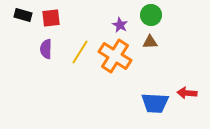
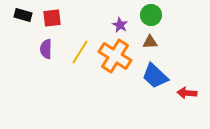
red square: moved 1 px right
blue trapezoid: moved 27 px up; rotated 40 degrees clockwise
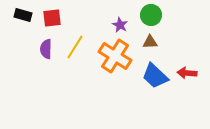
yellow line: moved 5 px left, 5 px up
red arrow: moved 20 px up
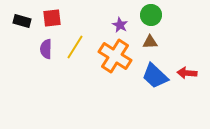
black rectangle: moved 1 px left, 6 px down
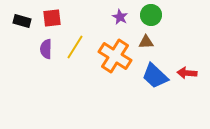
purple star: moved 8 px up
brown triangle: moved 4 px left
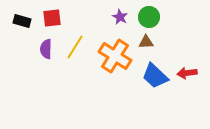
green circle: moved 2 px left, 2 px down
red arrow: rotated 12 degrees counterclockwise
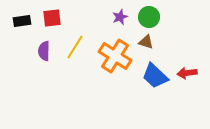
purple star: rotated 21 degrees clockwise
black rectangle: rotated 24 degrees counterclockwise
brown triangle: rotated 21 degrees clockwise
purple semicircle: moved 2 px left, 2 px down
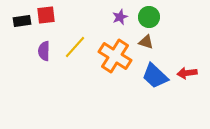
red square: moved 6 px left, 3 px up
yellow line: rotated 10 degrees clockwise
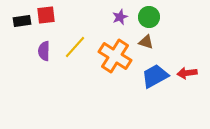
blue trapezoid: rotated 108 degrees clockwise
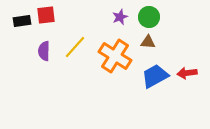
brown triangle: moved 2 px right; rotated 14 degrees counterclockwise
